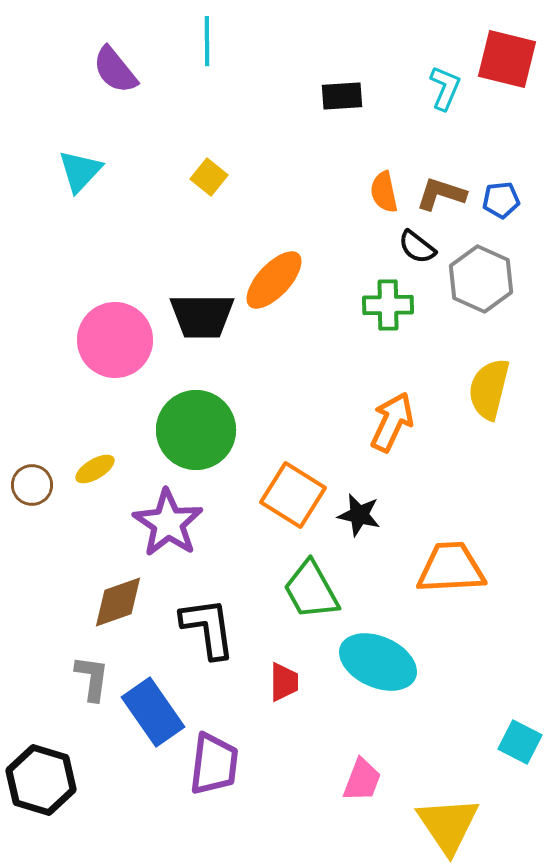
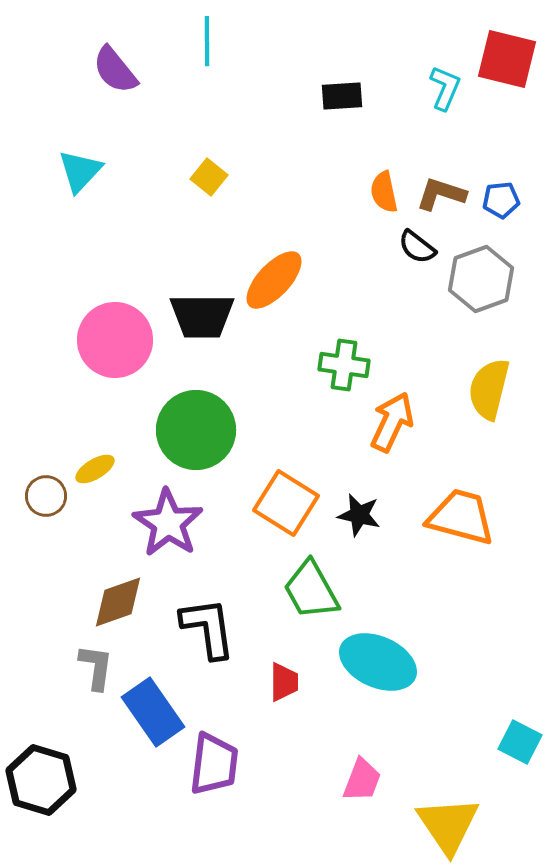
gray hexagon: rotated 16 degrees clockwise
green cross: moved 44 px left, 60 px down; rotated 9 degrees clockwise
brown circle: moved 14 px right, 11 px down
orange square: moved 7 px left, 8 px down
orange trapezoid: moved 10 px right, 51 px up; rotated 18 degrees clockwise
gray L-shape: moved 4 px right, 11 px up
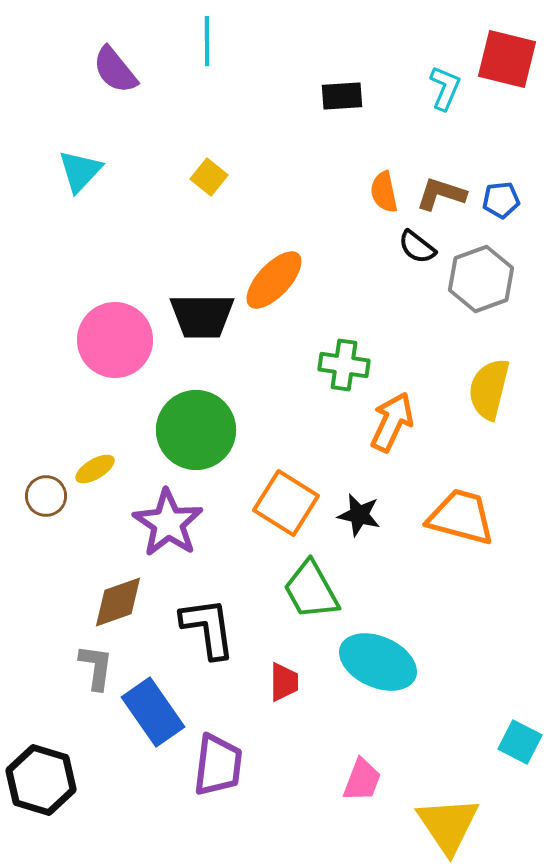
purple trapezoid: moved 4 px right, 1 px down
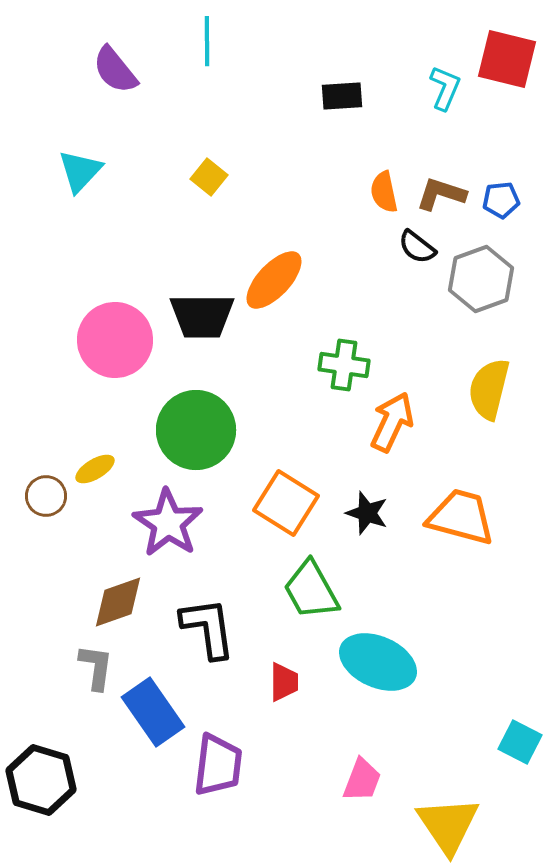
black star: moved 8 px right, 2 px up; rotated 6 degrees clockwise
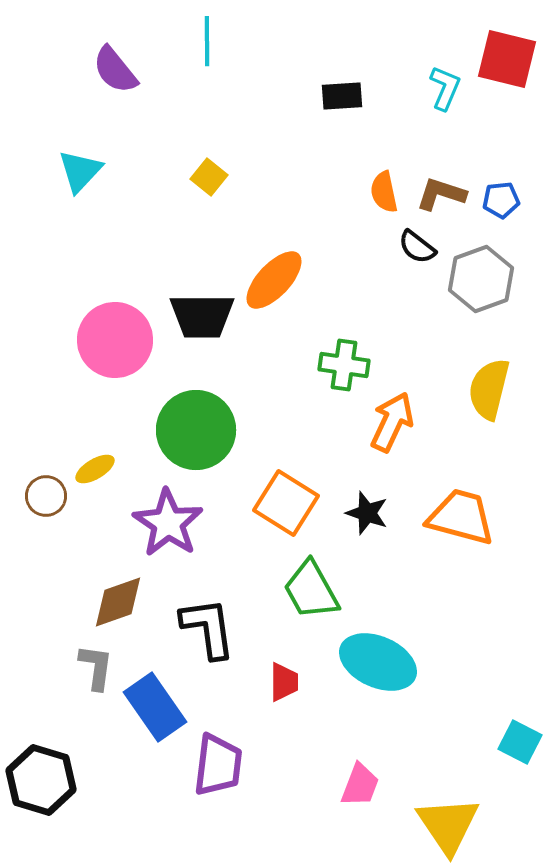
blue rectangle: moved 2 px right, 5 px up
pink trapezoid: moved 2 px left, 5 px down
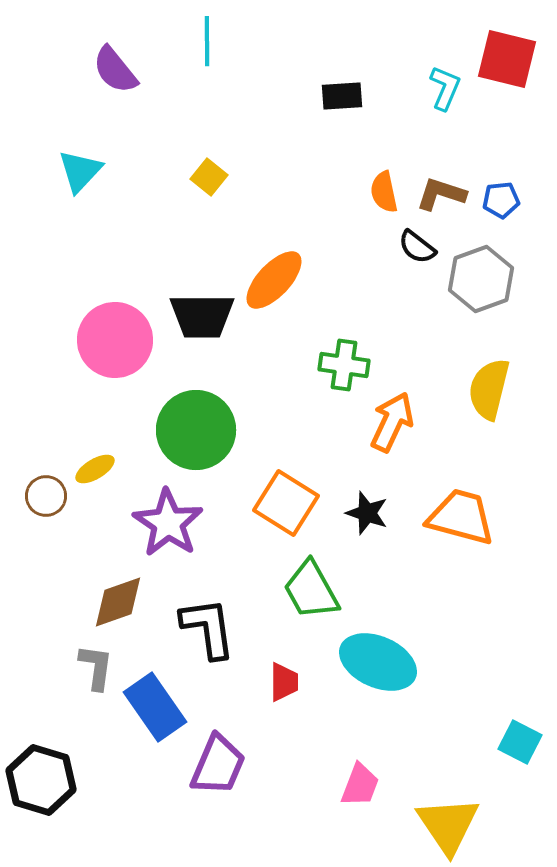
purple trapezoid: rotated 16 degrees clockwise
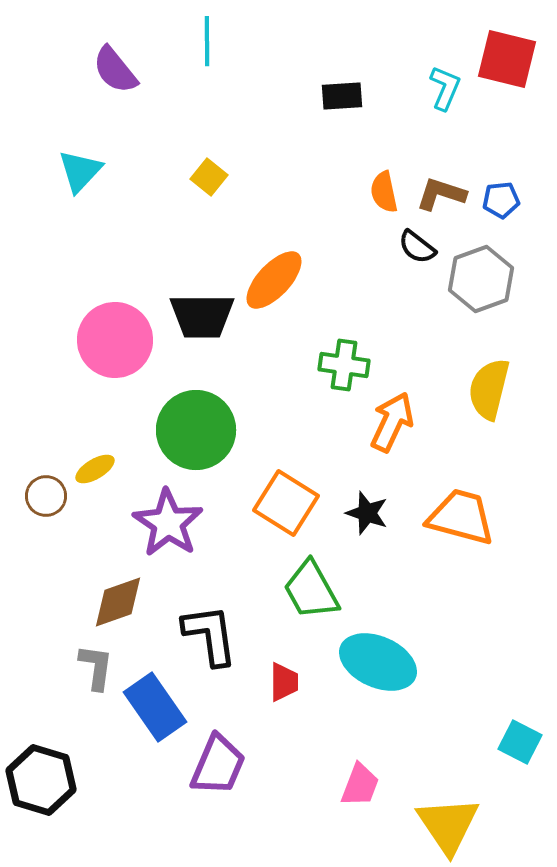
black L-shape: moved 2 px right, 7 px down
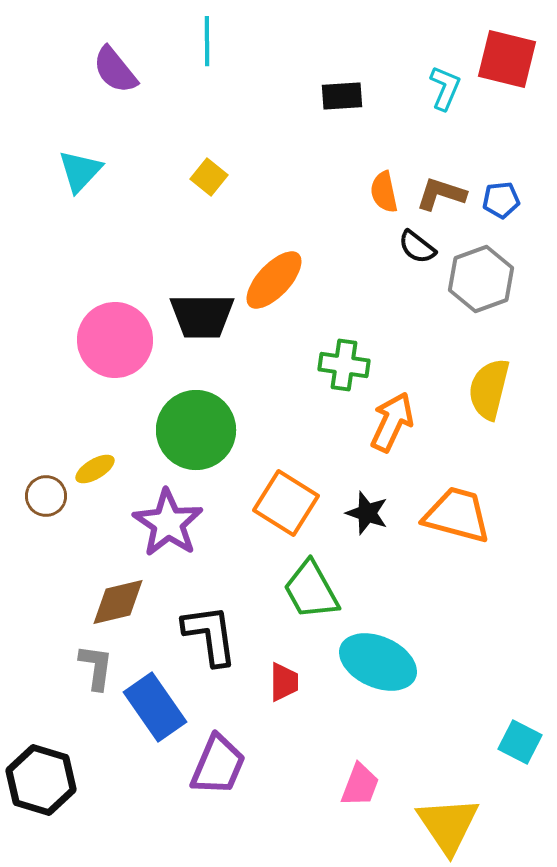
orange trapezoid: moved 4 px left, 2 px up
brown diamond: rotated 6 degrees clockwise
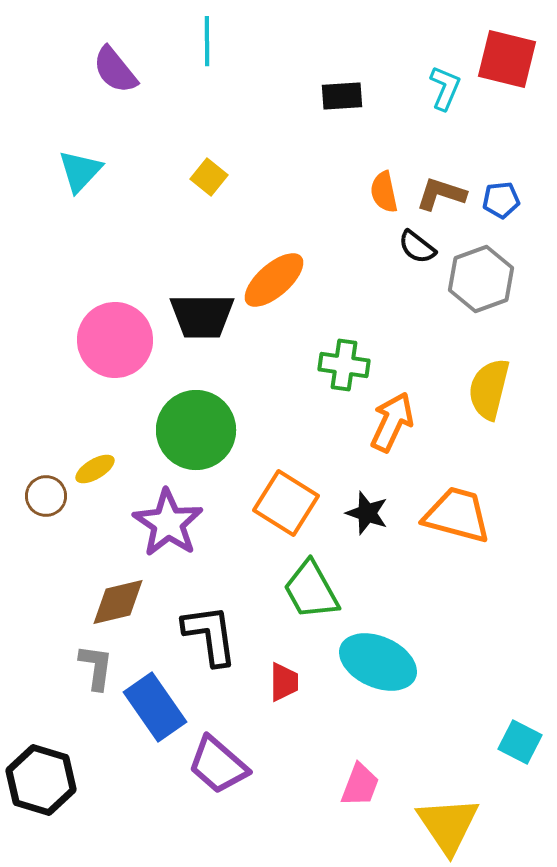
orange ellipse: rotated 6 degrees clockwise
purple trapezoid: rotated 108 degrees clockwise
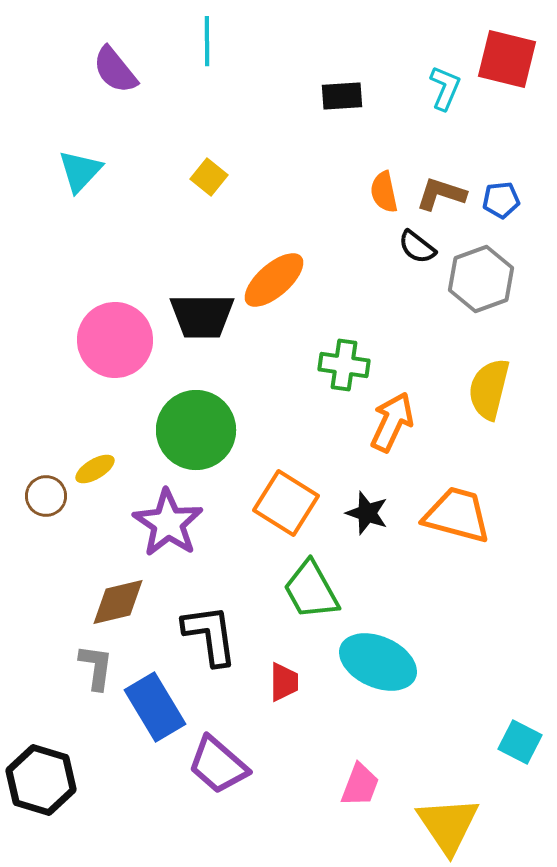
blue rectangle: rotated 4 degrees clockwise
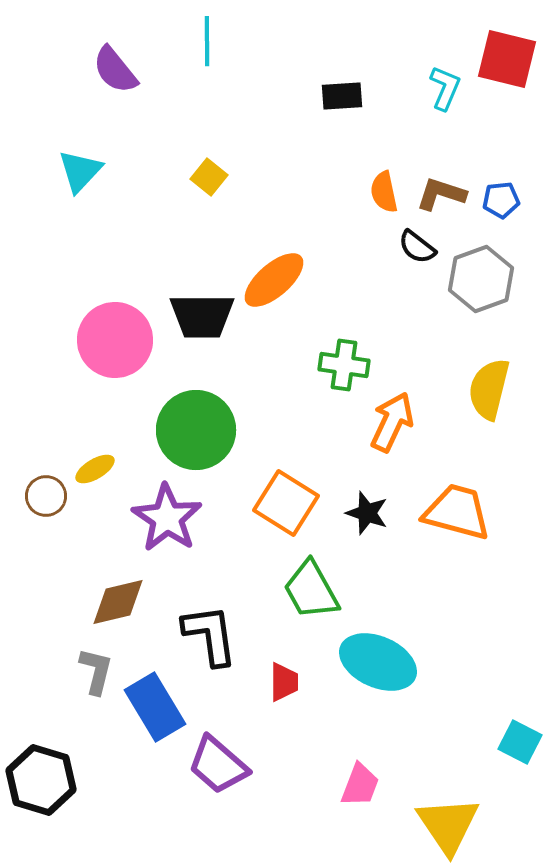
orange trapezoid: moved 3 px up
purple star: moved 1 px left, 5 px up
gray L-shape: moved 4 px down; rotated 6 degrees clockwise
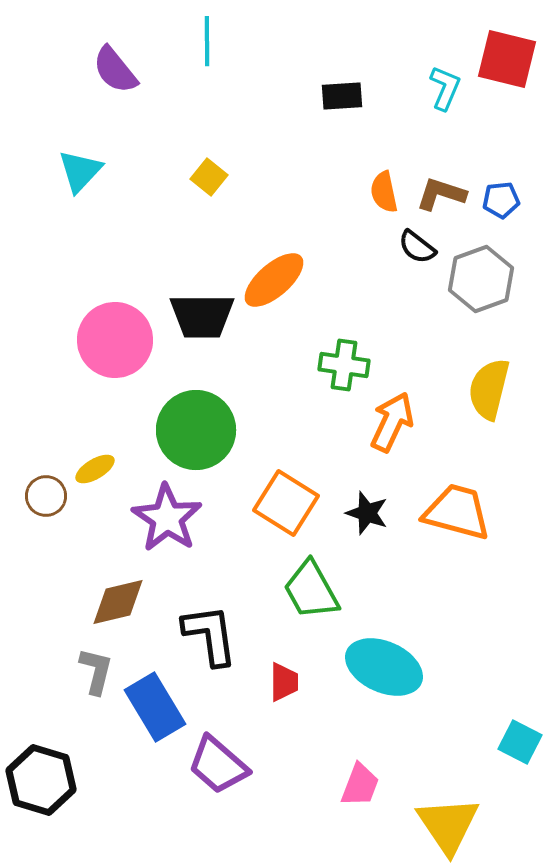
cyan ellipse: moved 6 px right, 5 px down
